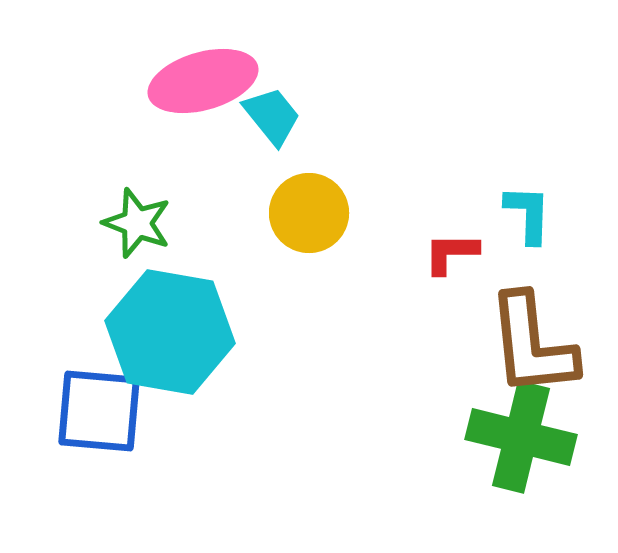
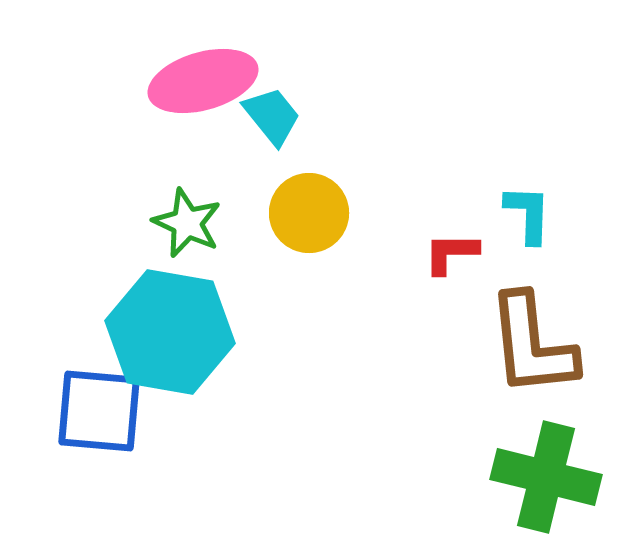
green star: moved 50 px right; rotated 4 degrees clockwise
green cross: moved 25 px right, 40 px down
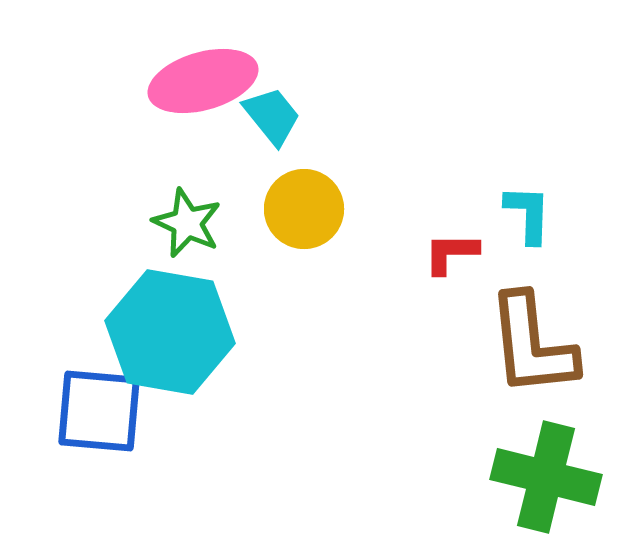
yellow circle: moved 5 px left, 4 px up
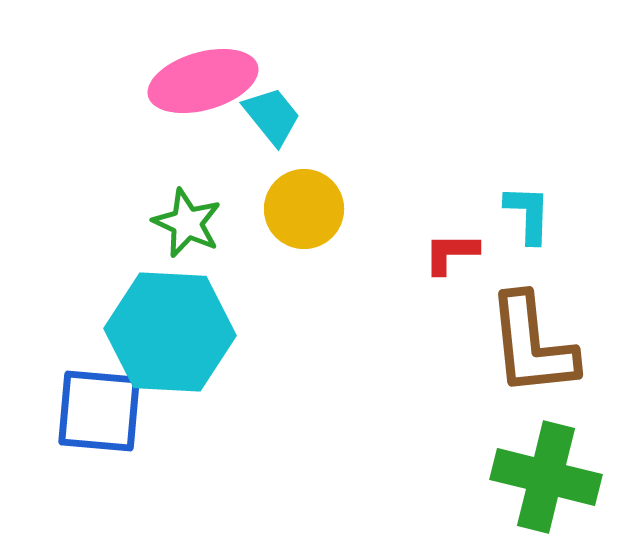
cyan hexagon: rotated 7 degrees counterclockwise
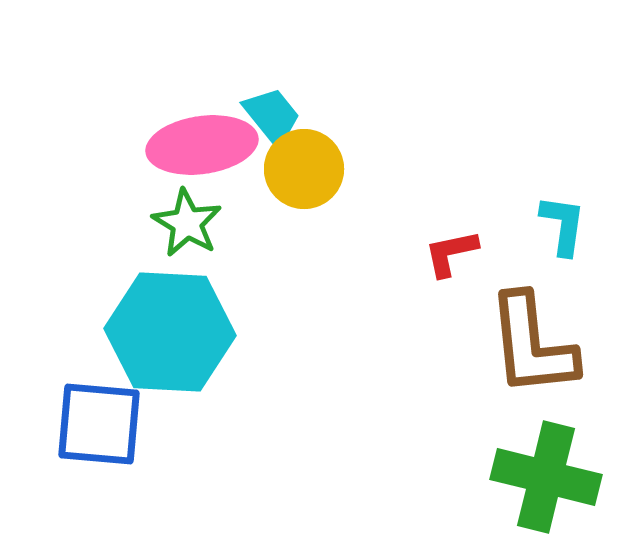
pink ellipse: moved 1 px left, 64 px down; rotated 8 degrees clockwise
yellow circle: moved 40 px up
cyan L-shape: moved 35 px right, 11 px down; rotated 6 degrees clockwise
green star: rotated 6 degrees clockwise
red L-shape: rotated 12 degrees counterclockwise
blue square: moved 13 px down
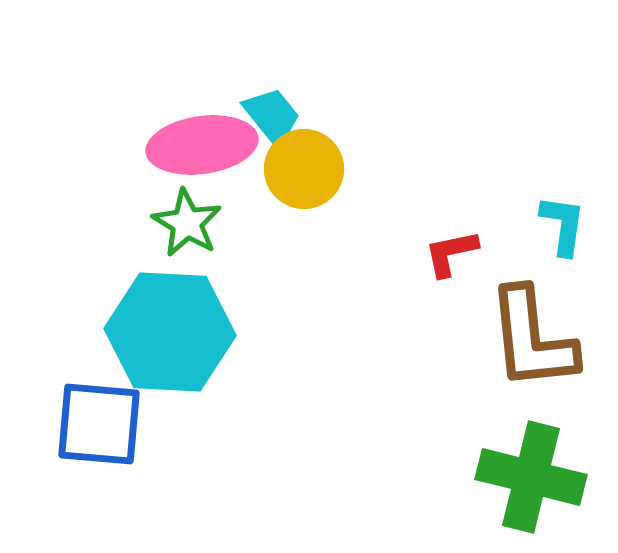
brown L-shape: moved 6 px up
green cross: moved 15 px left
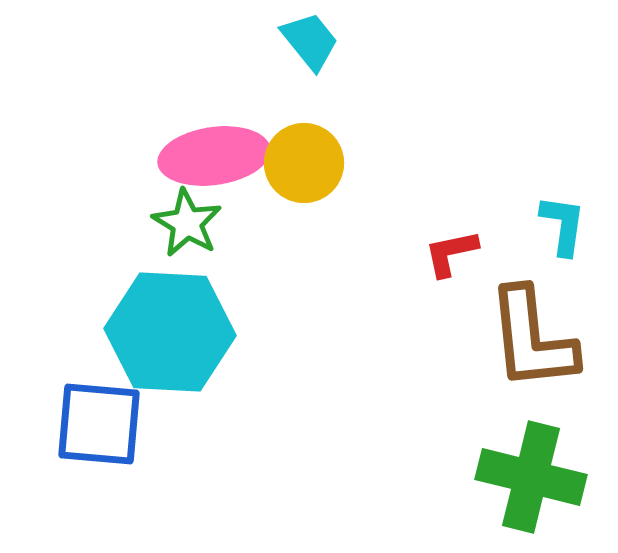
cyan trapezoid: moved 38 px right, 75 px up
pink ellipse: moved 12 px right, 11 px down
yellow circle: moved 6 px up
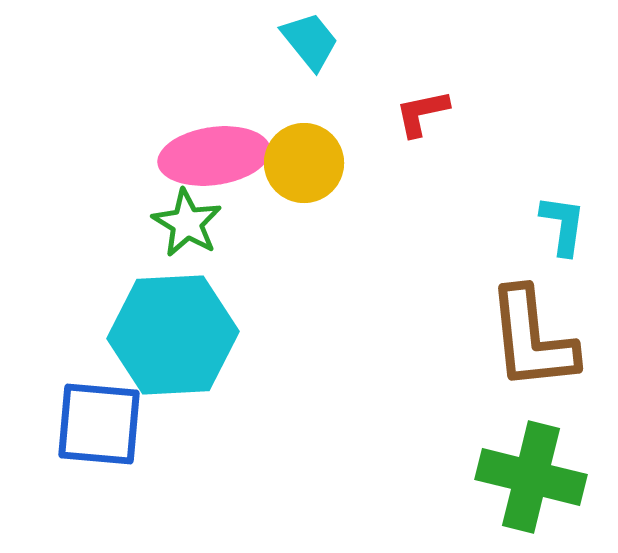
red L-shape: moved 29 px left, 140 px up
cyan hexagon: moved 3 px right, 3 px down; rotated 6 degrees counterclockwise
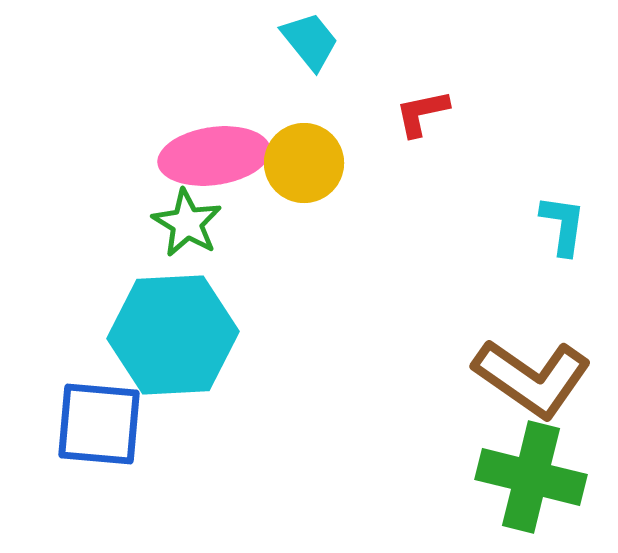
brown L-shape: moved 39 px down; rotated 49 degrees counterclockwise
